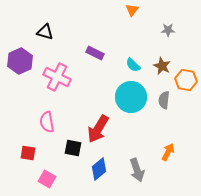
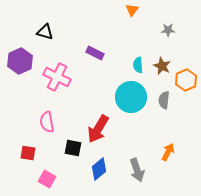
cyan semicircle: moved 5 px right; rotated 42 degrees clockwise
orange hexagon: rotated 25 degrees clockwise
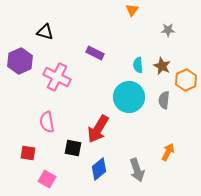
cyan circle: moved 2 px left
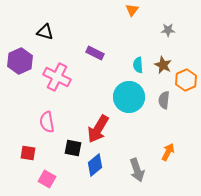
brown star: moved 1 px right, 1 px up
blue diamond: moved 4 px left, 4 px up
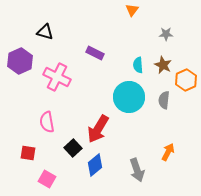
gray star: moved 2 px left, 4 px down
black square: rotated 36 degrees clockwise
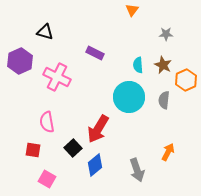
red square: moved 5 px right, 3 px up
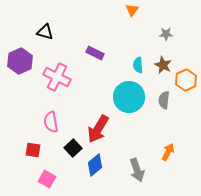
pink semicircle: moved 4 px right
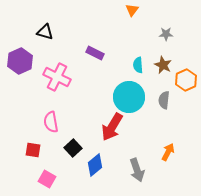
red arrow: moved 14 px right, 2 px up
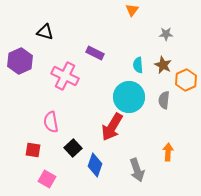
pink cross: moved 8 px right, 1 px up
orange arrow: rotated 24 degrees counterclockwise
blue diamond: rotated 30 degrees counterclockwise
